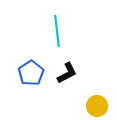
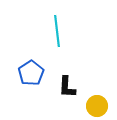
black L-shape: moved 14 px down; rotated 120 degrees clockwise
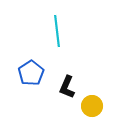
black L-shape: rotated 20 degrees clockwise
yellow circle: moved 5 px left
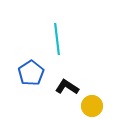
cyan line: moved 8 px down
black L-shape: rotated 100 degrees clockwise
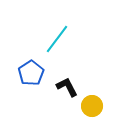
cyan line: rotated 44 degrees clockwise
black L-shape: rotated 30 degrees clockwise
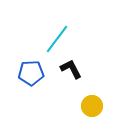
blue pentagon: rotated 30 degrees clockwise
black L-shape: moved 4 px right, 18 px up
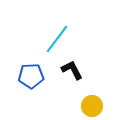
black L-shape: moved 1 px right, 1 px down
blue pentagon: moved 3 px down
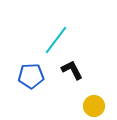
cyan line: moved 1 px left, 1 px down
yellow circle: moved 2 px right
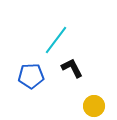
black L-shape: moved 2 px up
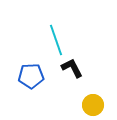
cyan line: rotated 56 degrees counterclockwise
yellow circle: moved 1 px left, 1 px up
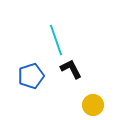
black L-shape: moved 1 px left, 1 px down
blue pentagon: rotated 15 degrees counterclockwise
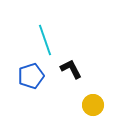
cyan line: moved 11 px left
